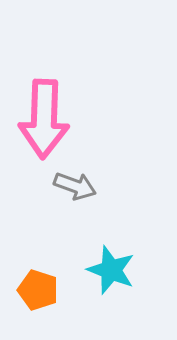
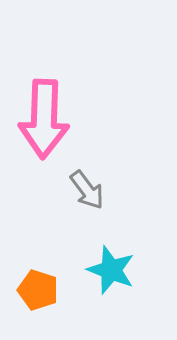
gray arrow: moved 12 px right, 4 px down; rotated 33 degrees clockwise
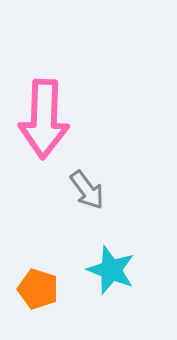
orange pentagon: moved 1 px up
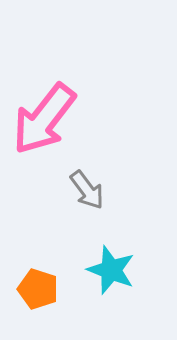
pink arrow: rotated 36 degrees clockwise
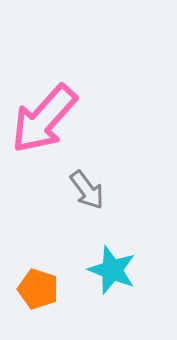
pink arrow: rotated 4 degrees clockwise
cyan star: moved 1 px right
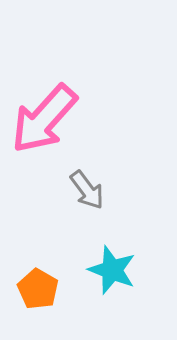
orange pentagon: rotated 12 degrees clockwise
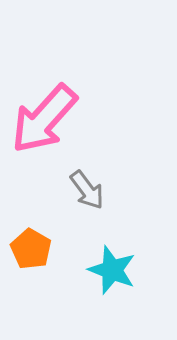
orange pentagon: moved 7 px left, 40 px up
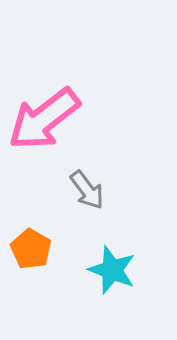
pink arrow: rotated 10 degrees clockwise
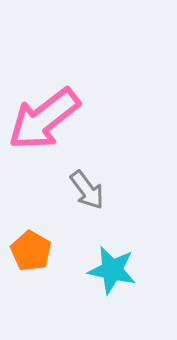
orange pentagon: moved 2 px down
cyan star: rotated 9 degrees counterclockwise
